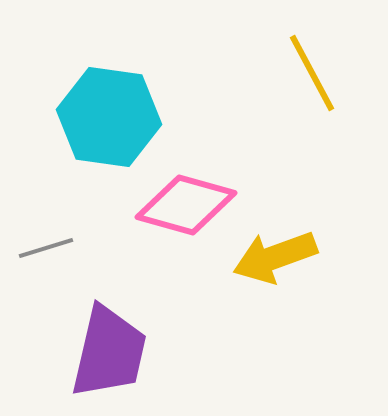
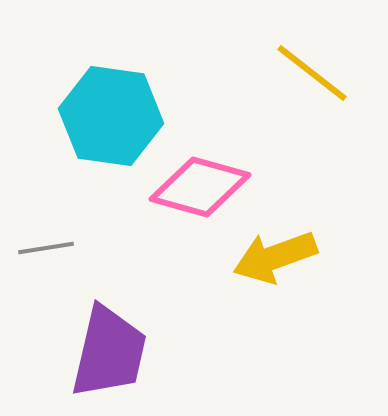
yellow line: rotated 24 degrees counterclockwise
cyan hexagon: moved 2 px right, 1 px up
pink diamond: moved 14 px right, 18 px up
gray line: rotated 8 degrees clockwise
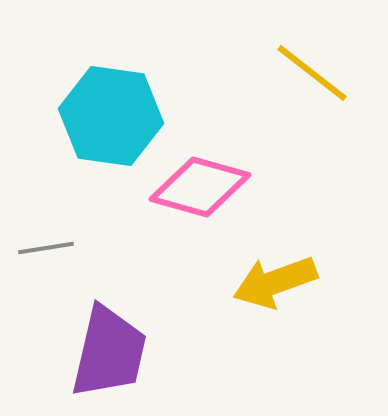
yellow arrow: moved 25 px down
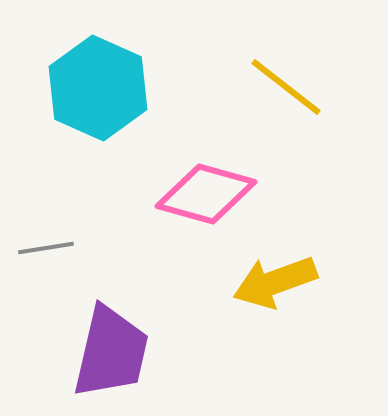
yellow line: moved 26 px left, 14 px down
cyan hexagon: moved 13 px left, 28 px up; rotated 16 degrees clockwise
pink diamond: moved 6 px right, 7 px down
purple trapezoid: moved 2 px right
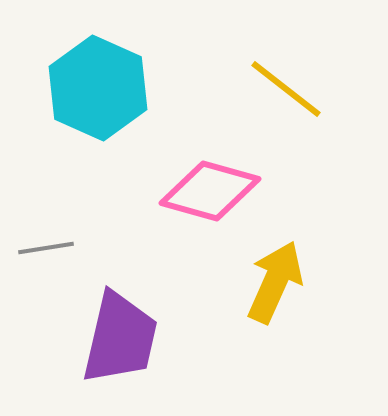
yellow line: moved 2 px down
pink diamond: moved 4 px right, 3 px up
yellow arrow: rotated 134 degrees clockwise
purple trapezoid: moved 9 px right, 14 px up
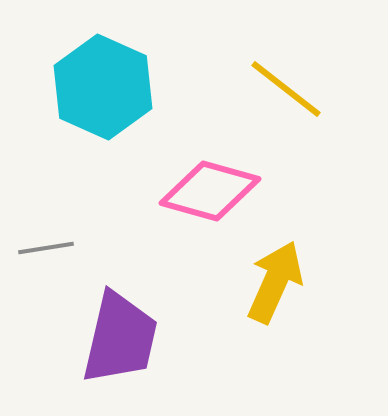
cyan hexagon: moved 5 px right, 1 px up
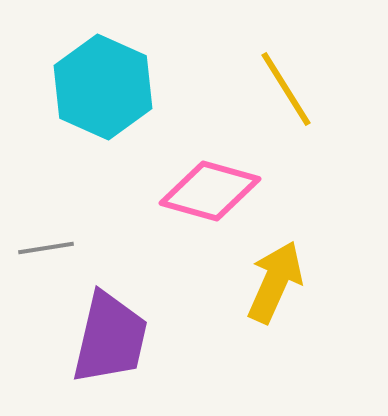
yellow line: rotated 20 degrees clockwise
purple trapezoid: moved 10 px left
